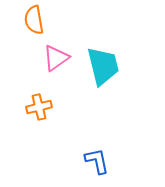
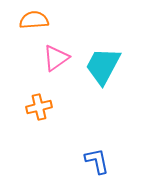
orange semicircle: rotated 96 degrees clockwise
cyan trapezoid: rotated 138 degrees counterclockwise
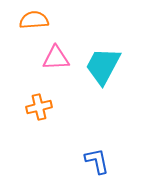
pink triangle: rotated 32 degrees clockwise
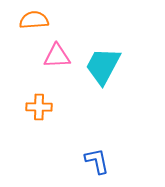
pink triangle: moved 1 px right, 2 px up
orange cross: rotated 15 degrees clockwise
